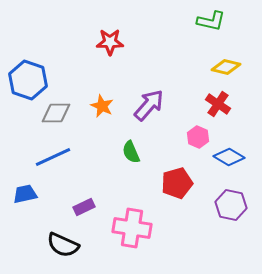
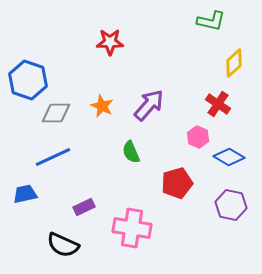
yellow diamond: moved 8 px right, 4 px up; rotated 56 degrees counterclockwise
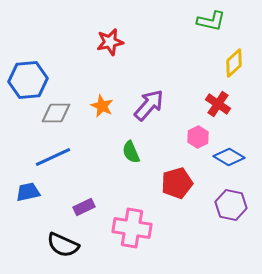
red star: rotated 12 degrees counterclockwise
blue hexagon: rotated 24 degrees counterclockwise
pink hexagon: rotated 10 degrees clockwise
blue trapezoid: moved 3 px right, 2 px up
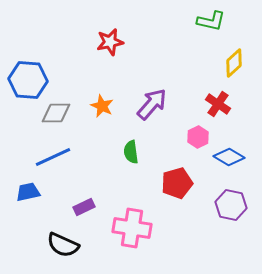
blue hexagon: rotated 9 degrees clockwise
purple arrow: moved 3 px right, 1 px up
green semicircle: rotated 15 degrees clockwise
